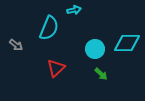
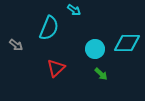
cyan arrow: rotated 48 degrees clockwise
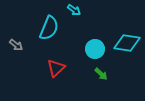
cyan diamond: rotated 8 degrees clockwise
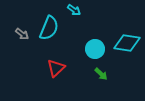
gray arrow: moved 6 px right, 11 px up
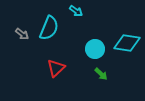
cyan arrow: moved 2 px right, 1 px down
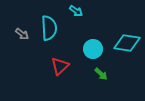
cyan semicircle: rotated 25 degrees counterclockwise
cyan circle: moved 2 px left
red triangle: moved 4 px right, 2 px up
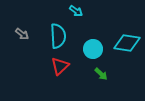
cyan semicircle: moved 9 px right, 8 px down
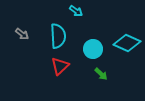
cyan diamond: rotated 16 degrees clockwise
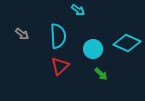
cyan arrow: moved 2 px right, 1 px up
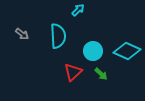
cyan arrow: rotated 80 degrees counterclockwise
cyan diamond: moved 8 px down
cyan circle: moved 2 px down
red triangle: moved 13 px right, 6 px down
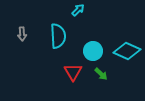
gray arrow: rotated 48 degrees clockwise
red triangle: rotated 18 degrees counterclockwise
